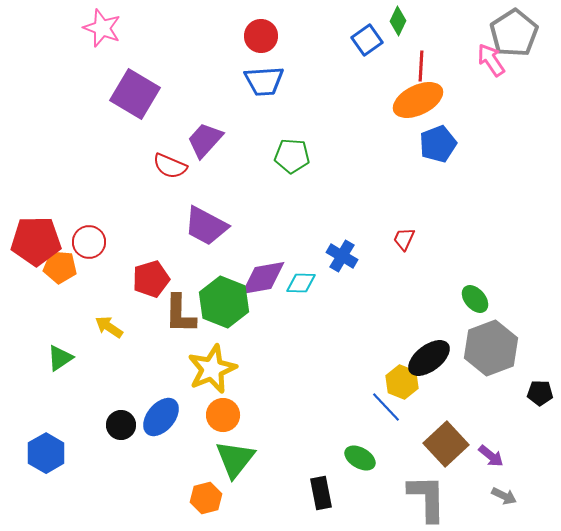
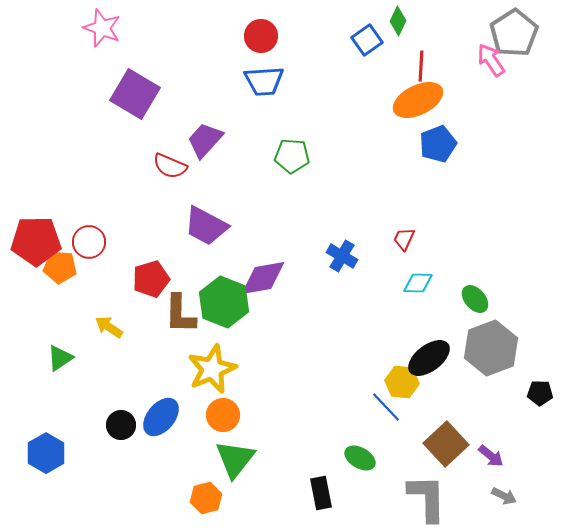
cyan diamond at (301, 283): moved 117 px right
yellow hexagon at (402, 382): rotated 16 degrees counterclockwise
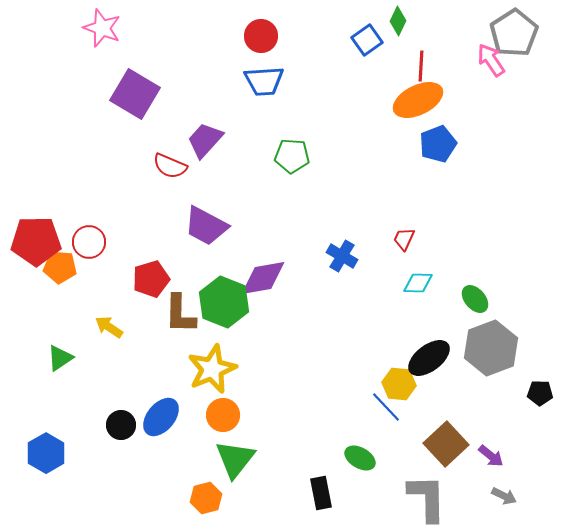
yellow hexagon at (402, 382): moved 3 px left, 2 px down
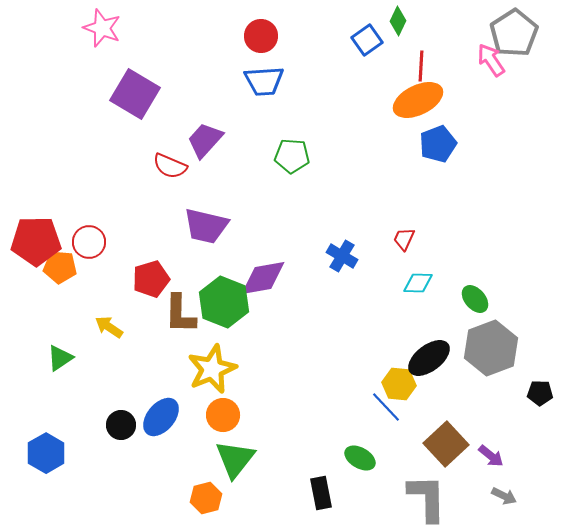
purple trapezoid at (206, 226): rotated 15 degrees counterclockwise
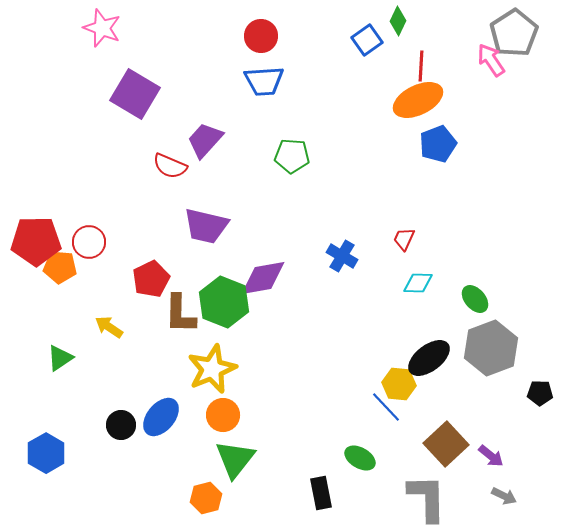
red pentagon at (151, 279): rotated 9 degrees counterclockwise
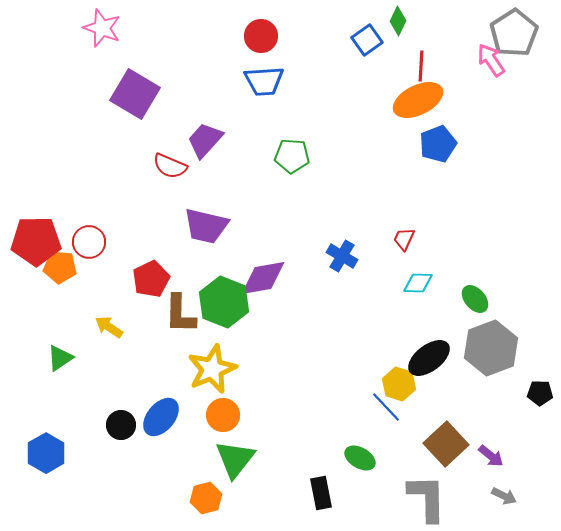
yellow hexagon at (399, 384): rotated 12 degrees clockwise
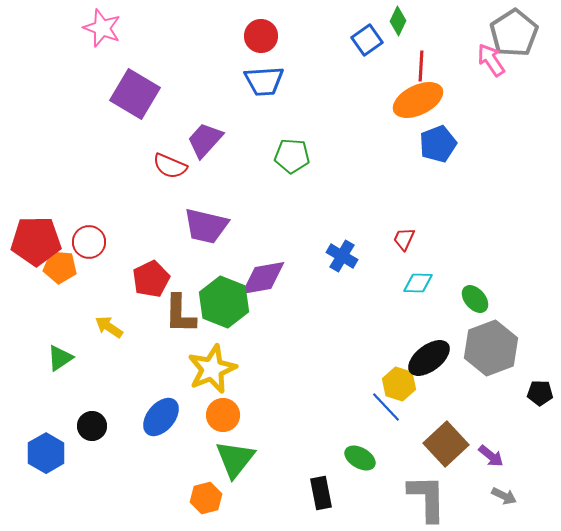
black circle at (121, 425): moved 29 px left, 1 px down
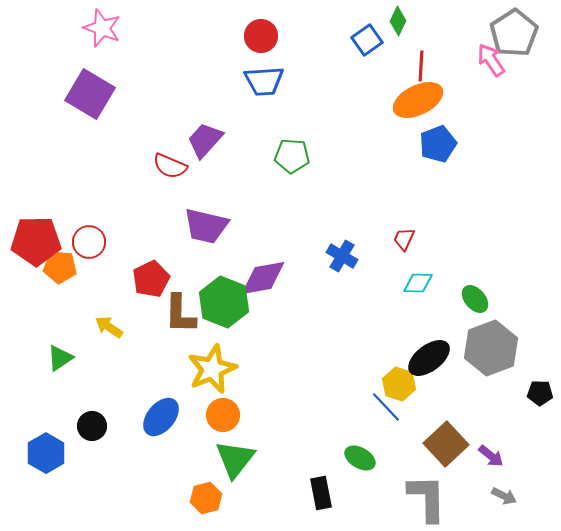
purple square at (135, 94): moved 45 px left
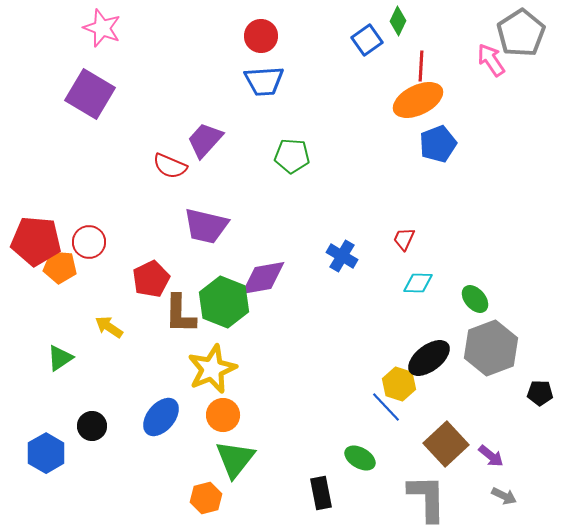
gray pentagon at (514, 33): moved 7 px right
red pentagon at (36, 241): rotated 6 degrees clockwise
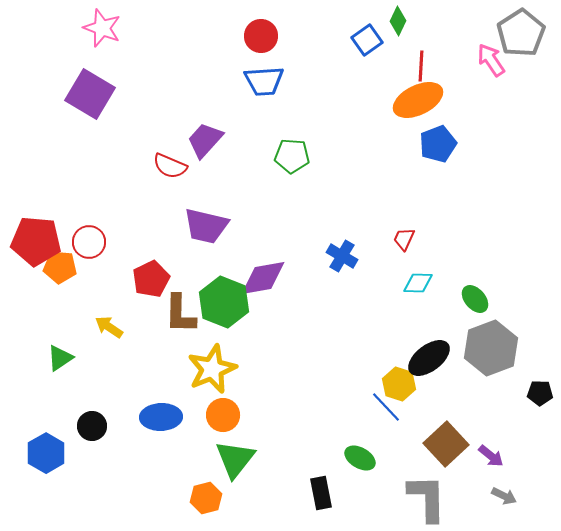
blue ellipse at (161, 417): rotated 48 degrees clockwise
